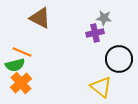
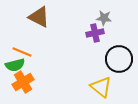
brown triangle: moved 1 px left, 1 px up
orange cross: moved 2 px right, 1 px up; rotated 10 degrees clockwise
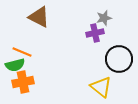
gray star: rotated 21 degrees counterclockwise
orange cross: rotated 20 degrees clockwise
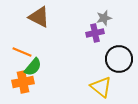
green semicircle: moved 18 px right, 2 px down; rotated 36 degrees counterclockwise
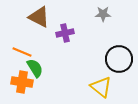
gray star: moved 1 px left, 4 px up; rotated 14 degrees clockwise
purple cross: moved 30 px left
green semicircle: moved 2 px right, 1 px down; rotated 72 degrees counterclockwise
orange cross: moved 1 px left; rotated 20 degrees clockwise
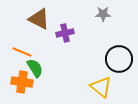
brown triangle: moved 2 px down
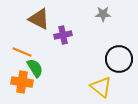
purple cross: moved 2 px left, 2 px down
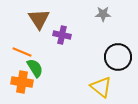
brown triangle: rotated 30 degrees clockwise
purple cross: moved 1 px left; rotated 24 degrees clockwise
black circle: moved 1 px left, 2 px up
